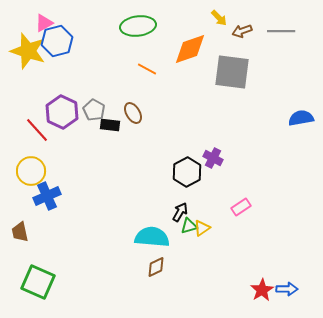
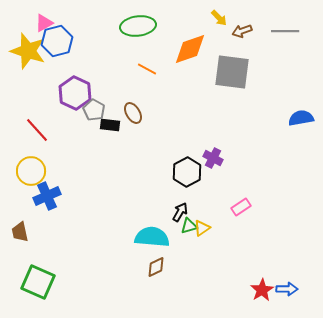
gray line: moved 4 px right
purple hexagon: moved 13 px right, 19 px up
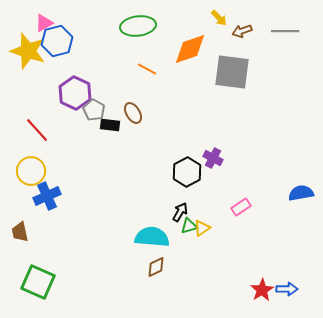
blue semicircle: moved 75 px down
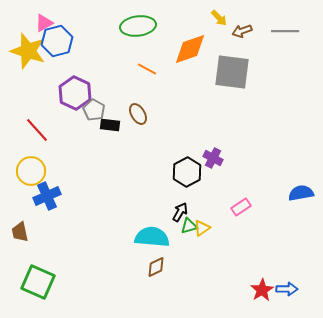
brown ellipse: moved 5 px right, 1 px down
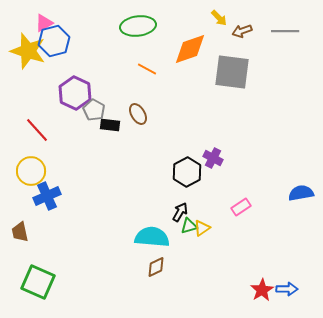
blue hexagon: moved 3 px left
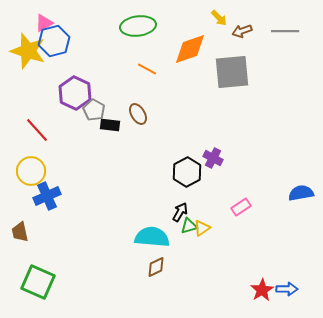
gray square: rotated 12 degrees counterclockwise
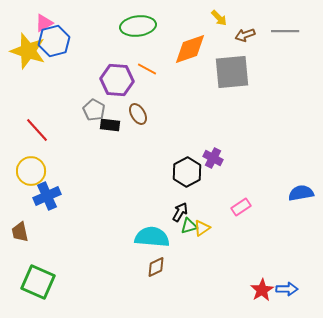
brown arrow: moved 3 px right, 4 px down
purple hexagon: moved 42 px right, 13 px up; rotated 20 degrees counterclockwise
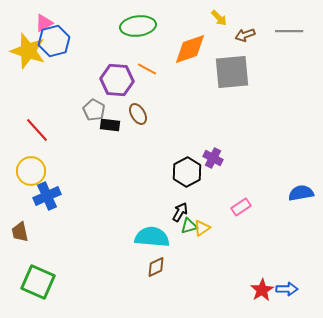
gray line: moved 4 px right
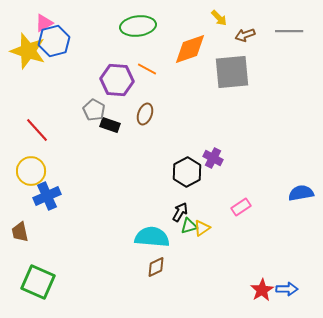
brown ellipse: moved 7 px right; rotated 50 degrees clockwise
black rectangle: rotated 12 degrees clockwise
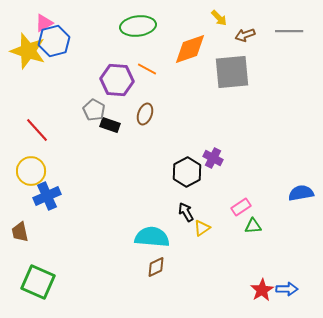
black arrow: moved 6 px right; rotated 60 degrees counterclockwise
green triangle: moved 64 px right; rotated 12 degrees clockwise
